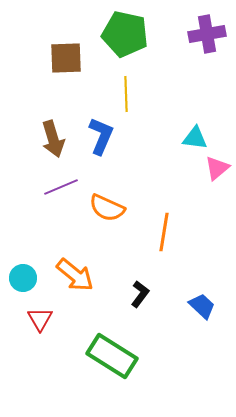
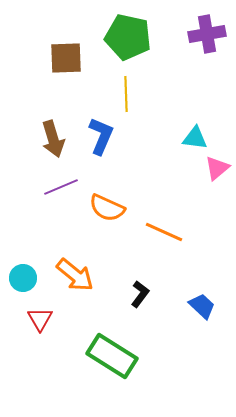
green pentagon: moved 3 px right, 3 px down
orange line: rotated 75 degrees counterclockwise
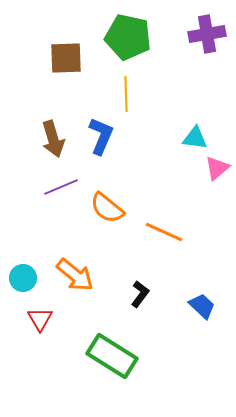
orange semicircle: rotated 15 degrees clockwise
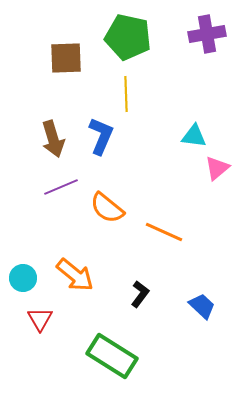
cyan triangle: moved 1 px left, 2 px up
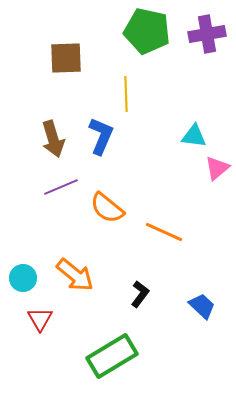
green pentagon: moved 19 px right, 6 px up
green rectangle: rotated 63 degrees counterclockwise
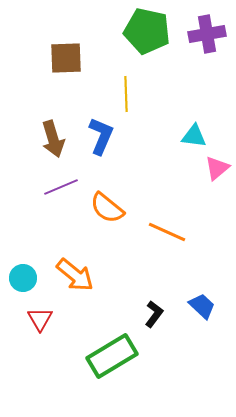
orange line: moved 3 px right
black L-shape: moved 14 px right, 20 px down
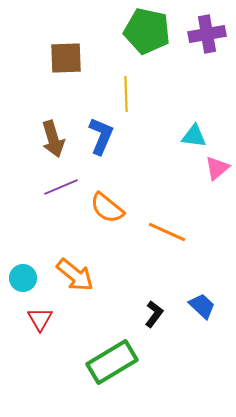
green rectangle: moved 6 px down
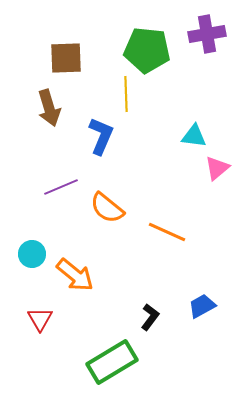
green pentagon: moved 19 px down; rotated 6 degrees counterclockwise
brown arrow: moved 4 px left, 31 px up
cyan circle: moved 9 px right, 24 px up
blue trapezoid: rotated 72 degrees counterclockwise
black L-shape: moved 4 px left, 3 px down
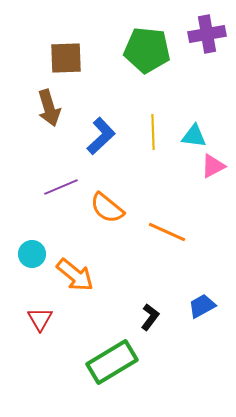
yellow line: moved 27 px right, 38 px down
blue L-shape: rotated 24 degrees clockwise
pink triangle: moved 4 px left, 2 px up; rotated 12 degrees clockwise
